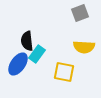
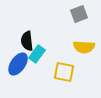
gray square: moved 1 px left, 1 px down
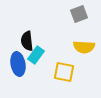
cyan rectangle: moved 1 px left, 1 px down
blue ellipse: rotated 45 degrees counterclockwise
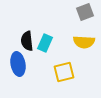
gray square: moved 6 px right, 2 px up
yellow semicircle: moved 5 px up
cyan rectangle: moved 9 px right, 12 px up; rotated 12 degrees counterclockwise
yellow square: rotated 25 degrees counterclockwise
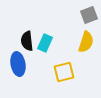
gray square: moved 4 px right, 3 px down
yellow semicircle: moved 2 px right; rotated 75 degrees counterclockwise
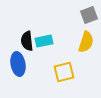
cyan rectangle: moved 1 px left, 2 px up; rotated 54 degrees clockwise
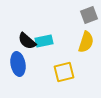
black semicircle: rotated 42 degrees counterclockwise
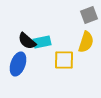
cyan rectangle: moved 2 px left, 1 px down
blue ellipse: rotated 30 degrees clockwise
yellow square: moved 12 px up; rotated 15 degrees clockwise
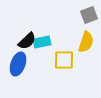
black semicircle: rotated 84 degrees counterclockwise
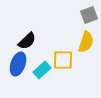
cyan rectangle: moved 28 px down; rotated 30 degrees counterclockwise
yellow square: moved 1 px left
